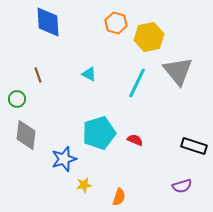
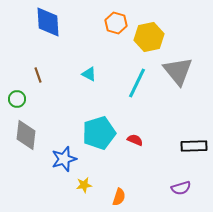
black rectangle: rotated 20 degrees counterclockwise
purple semicircle: moved 1 px left, 2 px down
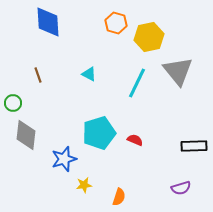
green circle: moved 4 px left, 4 px down
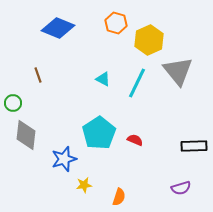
blue diamond: moved 10 px right, 6 px down; rotated 64 degrees counterclockwise
yellow hexagon: moved 3 px down; rotated 12 degrees counterclockwise
cyan triangle: moved 14 px right, 5 px down
cyan pentagon: rotated 16 degrees counterclockwise
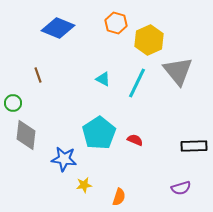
blue star: rotated 25 degrees clockwise
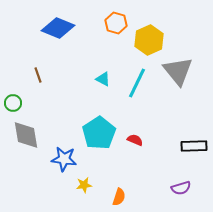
gray diamond: rotated 16 degrees counterclockwise
